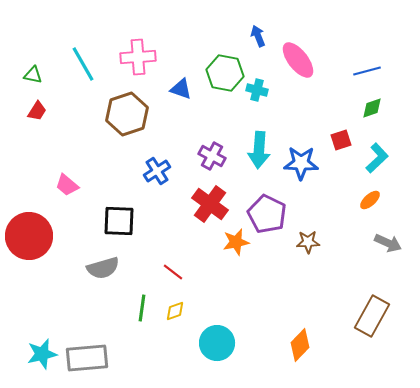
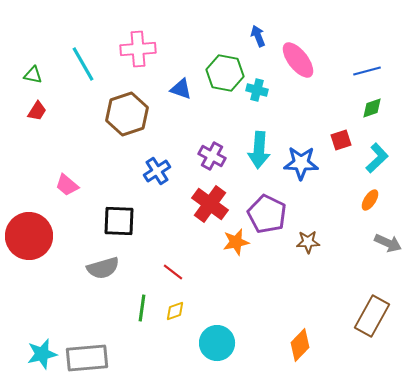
pink cross: moved 8 px up
orange ellipse: rotated 15 degrees counterclockwise
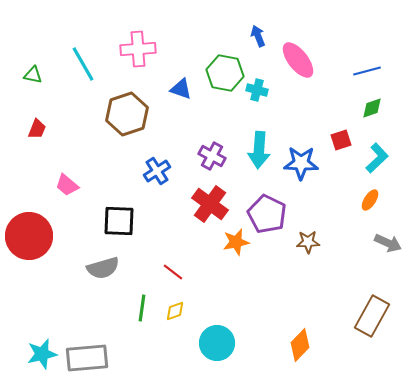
red trapezoid: moved 18 px down; rotated 10 degrees counterclockwise
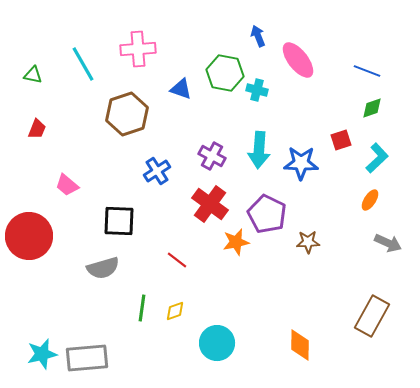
blue line: rotated 36 degrees clockwise
red line: moved 4 px right, 12 px up
orange diamond: rotated 44 degrees counterclockwise
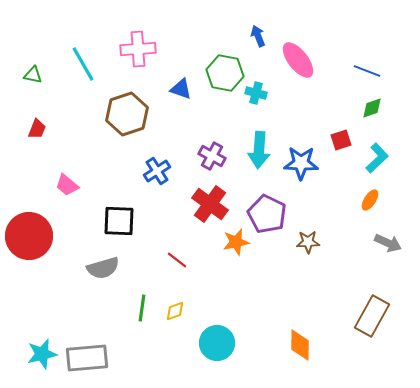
cyan cross: moved 1 px left, 3 px down
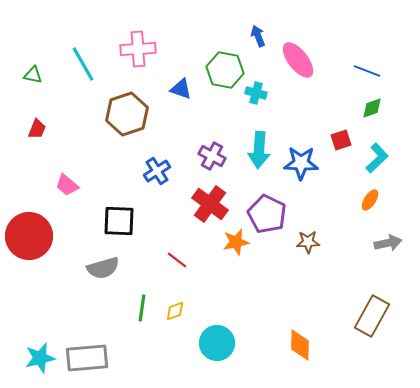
green hexagon: moved 3 px up
gray arrow: rotated 36 degrees counterclockwise
cyan star: moved 2 px left, 4 px down
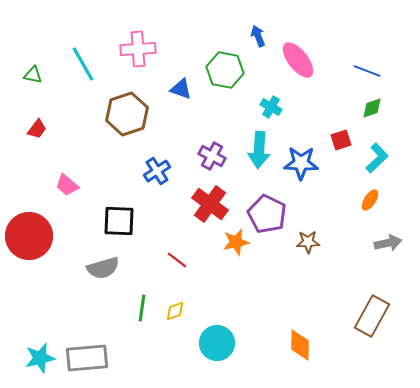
cyan cross: moved 15 px right, 14 px down; rotated 15 degrees clockwise
red trapezoid: rotated 15 degrees clockwise
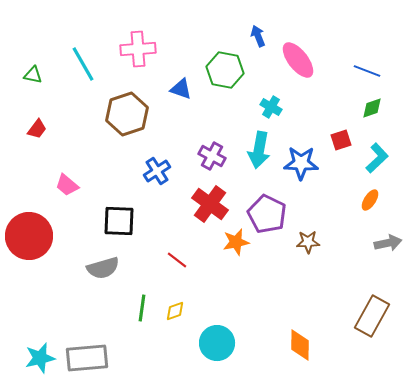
cyan arrow: rotated 6 degrees clockwise
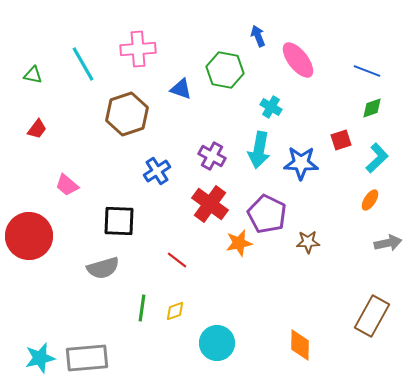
orange star: moved 3 px right, 1 px down
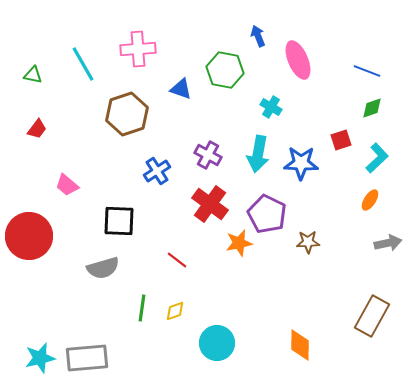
pink ellipse: rotated 15 degrees clockwise
cyan arrow: moved 1 px left, 4 px down
purple cross: moved 4 px left, 1 px up
